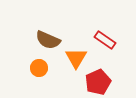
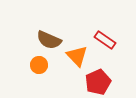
brown semicircle: moved 1 px right
orange triangle: moved 1 px right, 2 px up; rotated 15 degrees counterclockwise
orange circle: moved 3 px up
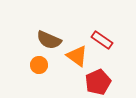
red rectangle: moved 3 px left
orange triangle: rotated 10 degrees counterclockwise
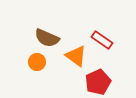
brown semicircle: moved 2 px left, 2 px up
orange triangle: moved 1 px left
orange circle: moved 2 px left, 3 px up
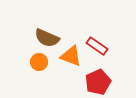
red rectangle: moved 5 px left, 6 px down
orange triangle: moved 5 px left; rotated 15 degrees counterclockwise
orange circle: moved 2 px right
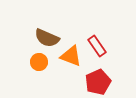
red rectangle: rotated 20 degrees clockwise
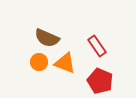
orange triangle: moved 6 px left, 7 px down
red pentagon: moved 2 px right, 1 px up; rotated 25 degrees counterclockwise
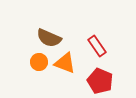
brown semicircle: moved 2 px right
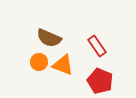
orange triangle: moved 2 px left, 2 px down
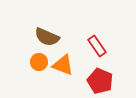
brown semicircle: moved 2 px left, 1 px up
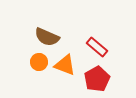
red rectangle: moved 1 px down; rotated 15 degrees counterclockwise
orange triangle: moved 2 px right
red pentagon: moved 3 px left, 2 px up; rotated 20 degrees clockwise
